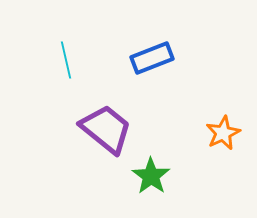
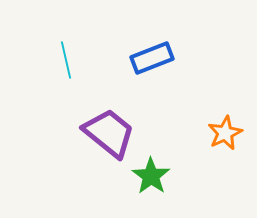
purple trapezoid: moved 3 px right, 4 px down
orange star: moved 2 px right
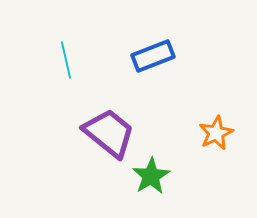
blue rectangle: moved 1 px right, 2 px up
orange star: moved 9 px left
green star: rotated 6 degrees clockwise
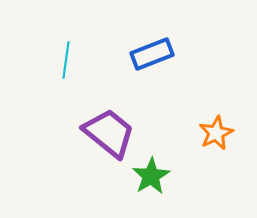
blue rectangle: moved 1 px left, 2 px up
cyan line: rotated 21 degrees clockwise
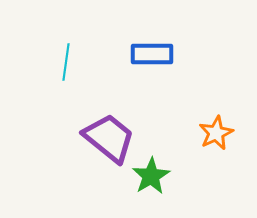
blue rectangle: rotated 21 degrees clockwise
cyan line: moved 2 px down
purple trapezoid: moved 5 px down
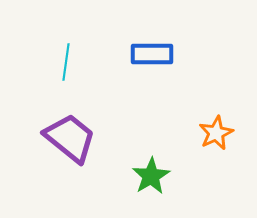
purple trapezoid: moved 39 px left
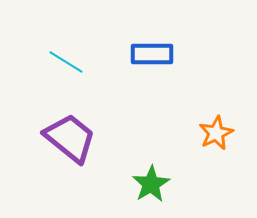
cyan line: rotated 66 degrees counterclockwise
green star: moved 8 px down
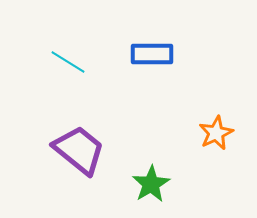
cyan line: moved 2 px right
purple trapezoid: moved 9 px right, 12 px down
